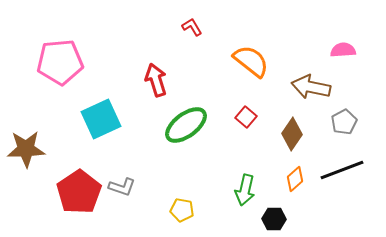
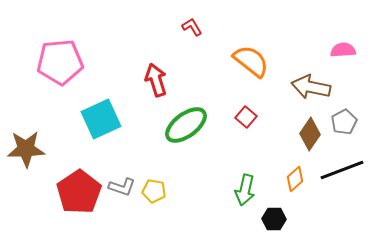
brown diamond: moved 18 px right
yellow pentagon: moved 28 px left, 19 px up
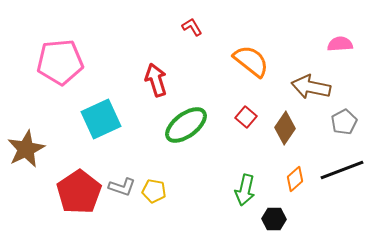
pink semicircle: moved 3 px left, 6 px up
brown diamond: moved 25 px left, 6 px up
brown star: rotated 24 degrees counterclockwise
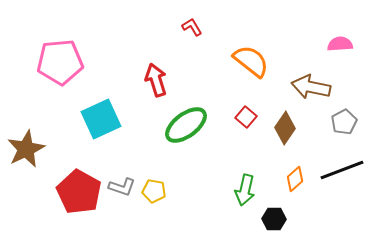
red pentagon: rotated 9 degrees counterclockwise
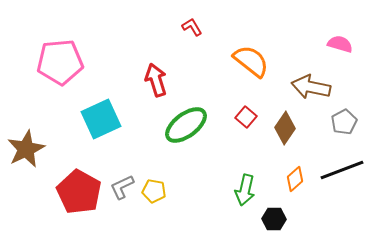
pink semicircle: rotated 20 degrees clockwise
gray L-shape: rotated 136 degrees clockwise
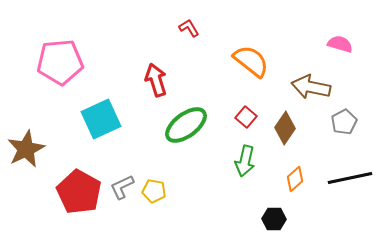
red L-shape: moved 3 px left, 1 px down
black line: moved 8 px right, 8 px down; rotated 9 degrees clockwise
green arrow: moved 29 px up
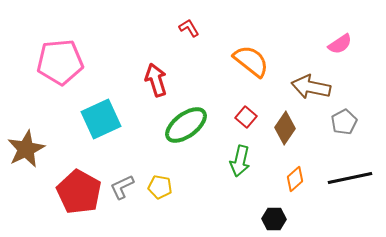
pink semicircle: rotated 130 degrees clockwise
green arrow: moved 5 px left
yellow pentagon: moved 6 px right, 4 px up
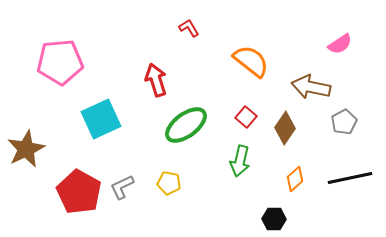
yellow pentagon: moved 9 px right, 4 px up
